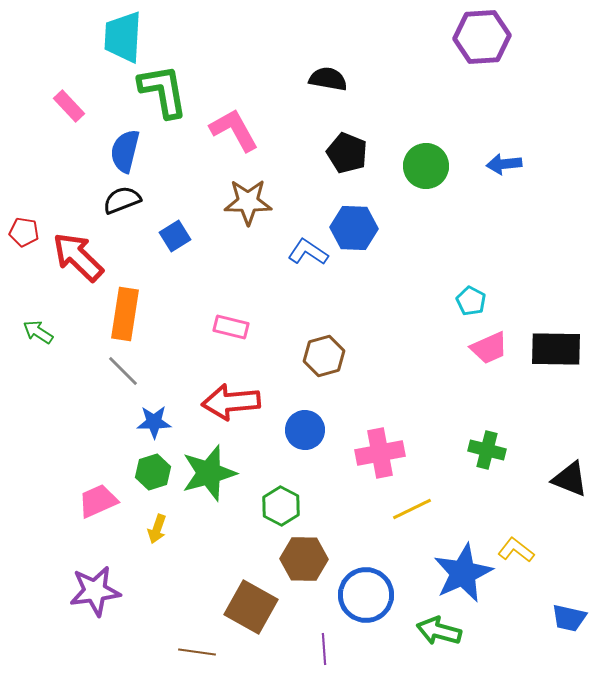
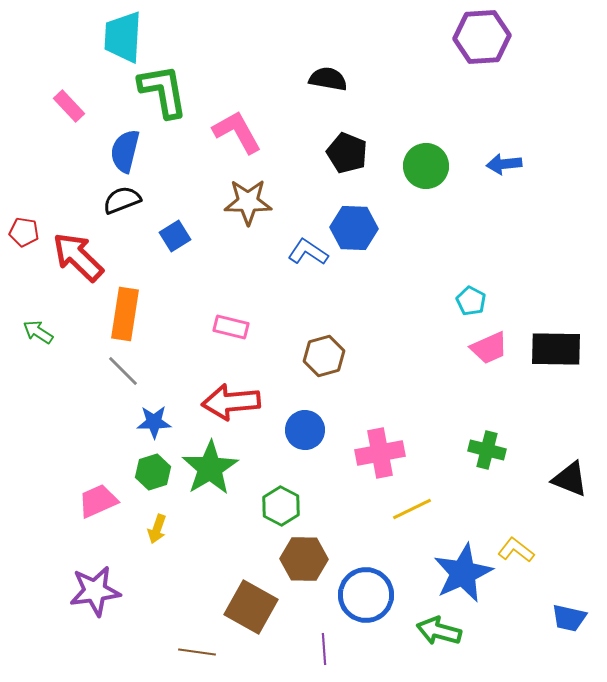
pink L-shape at (234, 130): moved 3 px right, 2 px down
green star at (209, 473): moved 1 px right, 5 px up; rotated 16 degrees counterclockwise
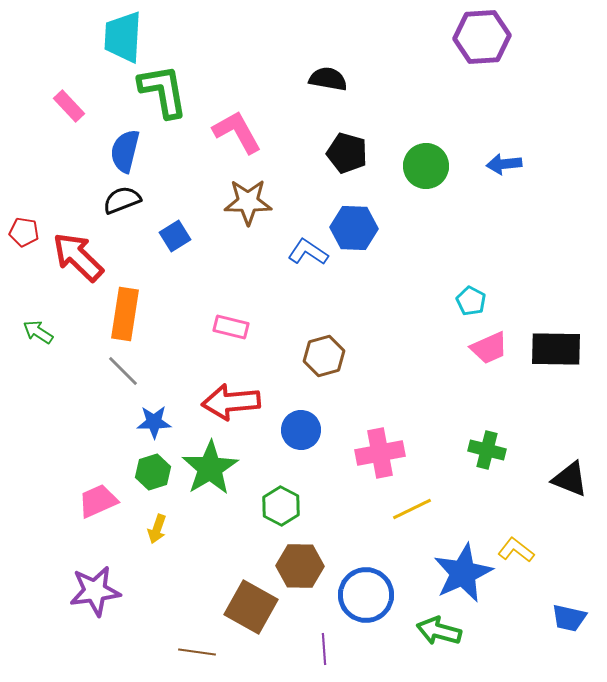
black pentagon at (347, 153): rotated 6 degrees counterclockwise
blue circle at (305, 430): moved 4 px left
brown hexagon at (304, 559): moved 4 px left, 7 px down
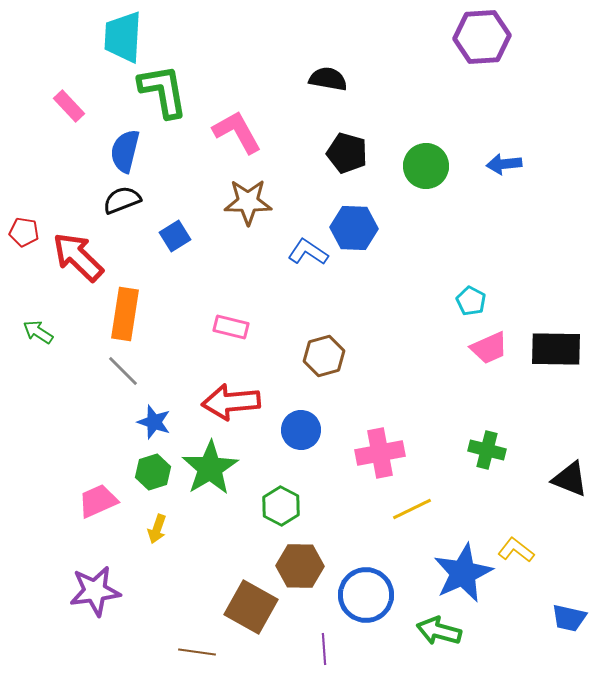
blue star at (154, 422): rotated 20 degrees clockwise
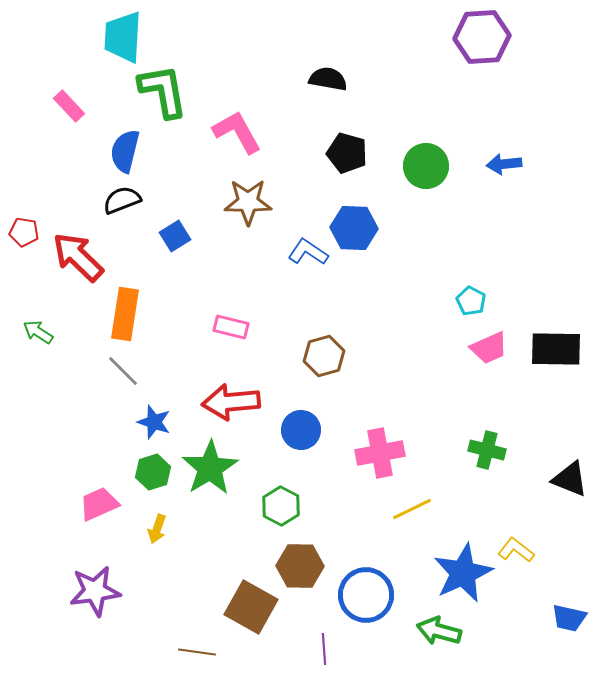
pink trapezoid at (98, 501): moved 1 px right, 3 px down
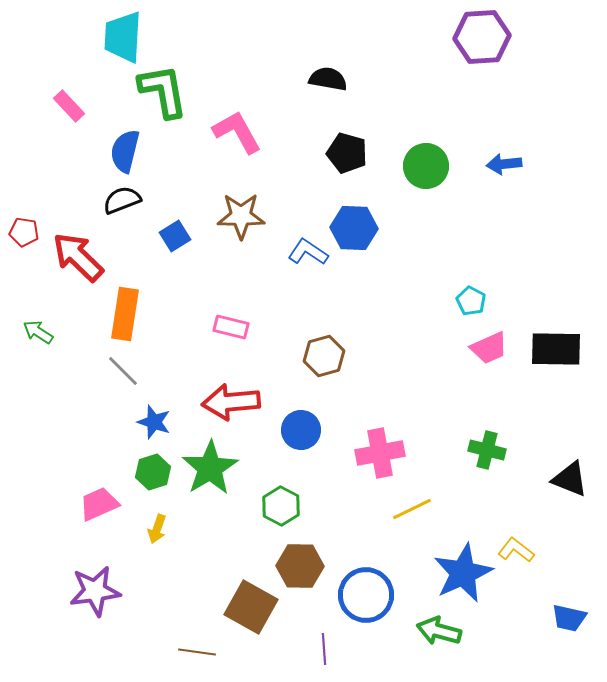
brown star at (248, 202): moved 7 px left, 14 px down
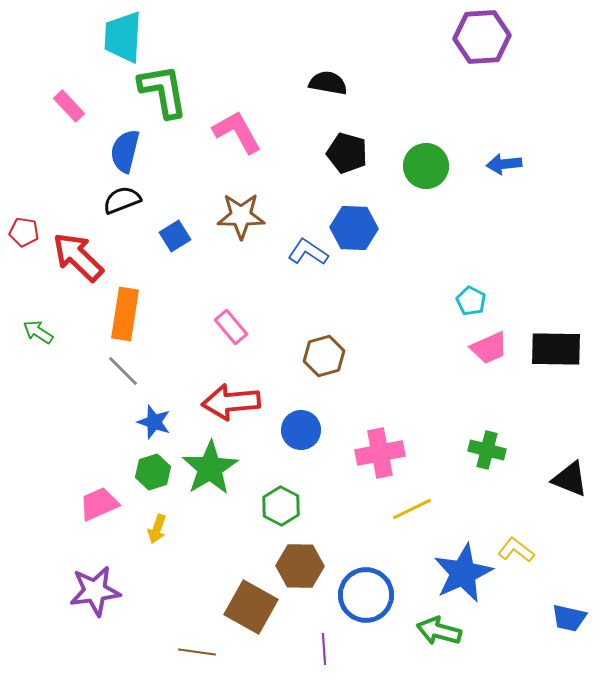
black semicircle at (328, 79): moved 4 px down
pink rectangle at (231, 327): rotated 36 degrees clockwise
